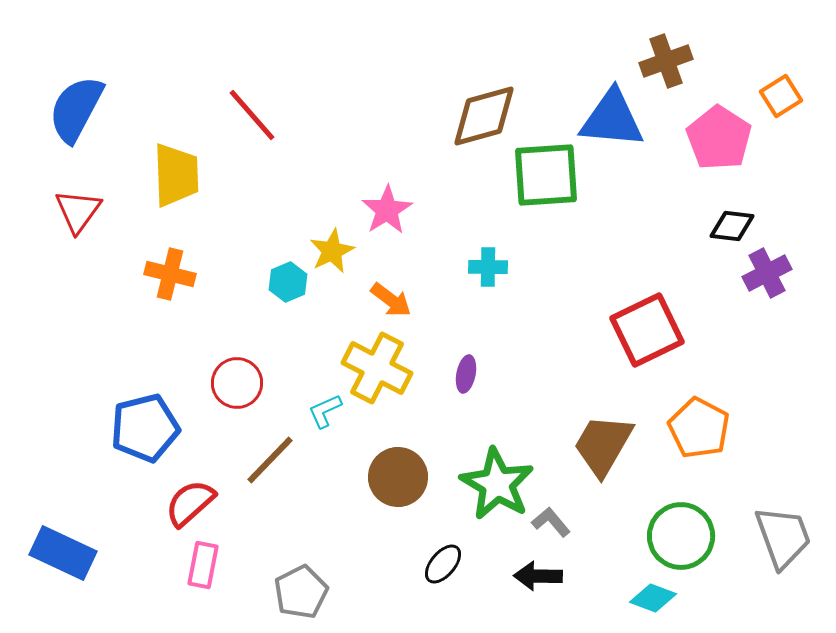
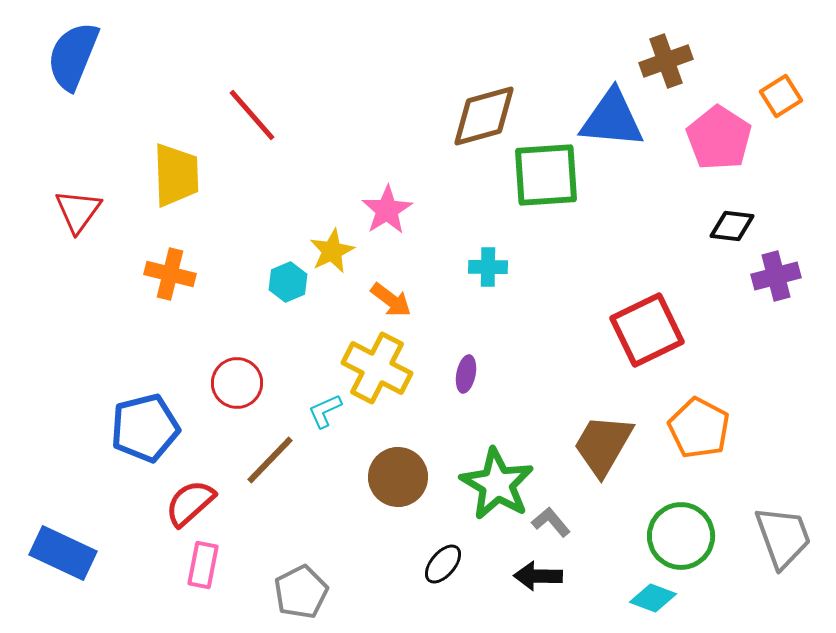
blue semicircle: moved 3 px left, 53 px up; rotated 6 degrees counterclockwise
purple cross: moved 9 px right, 3 px down; rotated 12 degrees clockwise
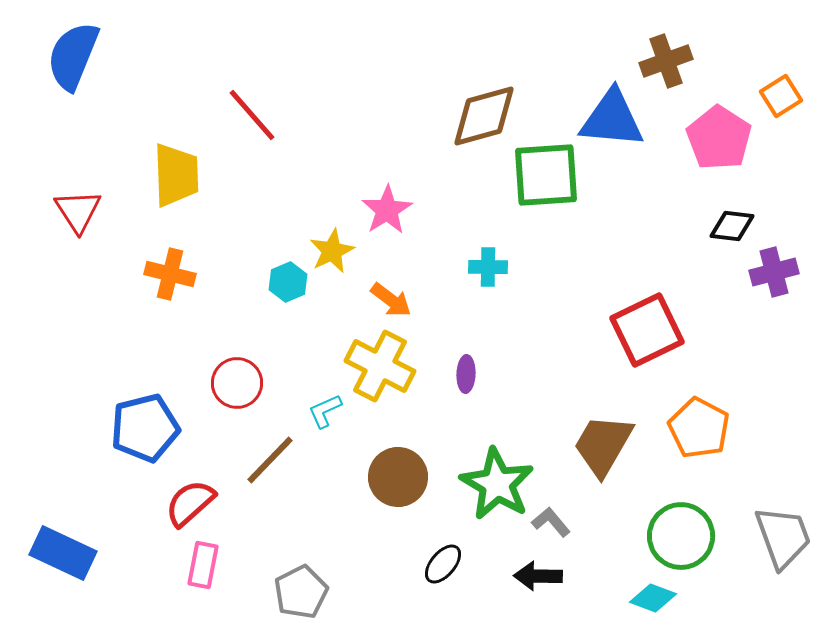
red triangle: rotated 9 degrees counterclockwise
purple cross: moved 2 px left, 4 px up
yellow cross: moved 3 px right, 2 px up
purple ellipse: rotated 9 degrees counterclockwise
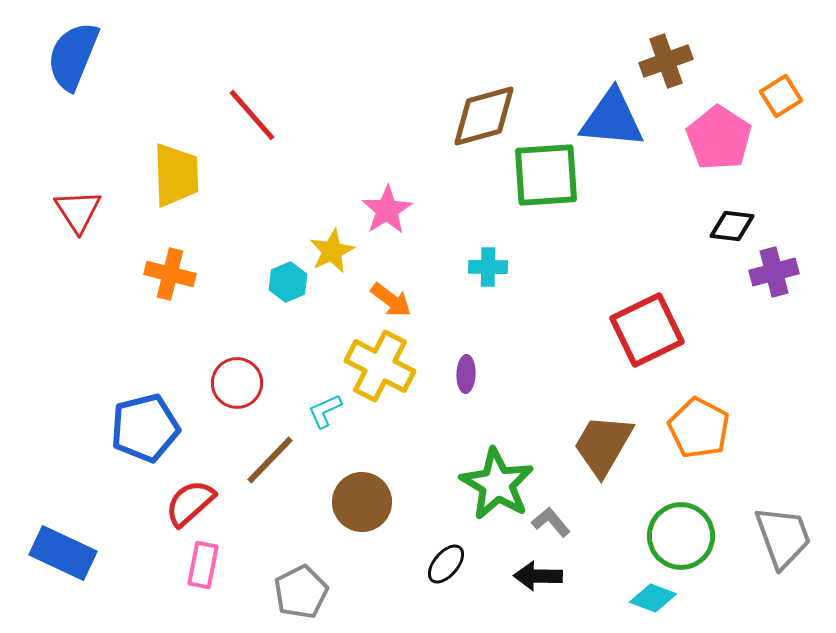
brown circle: moved 36 px left, 25 px down
black ellipse: moved 3 px right
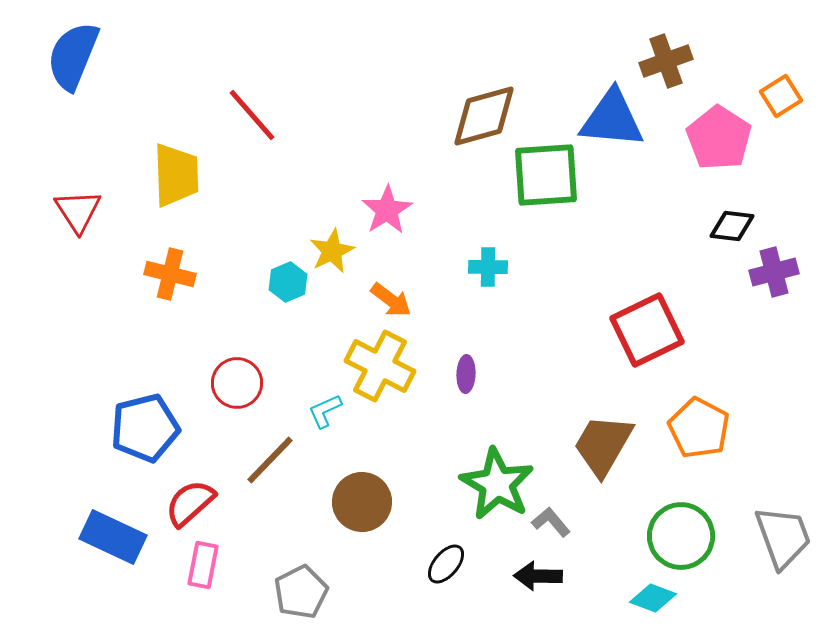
blue rectangle: moved 50 px right, 16 px up
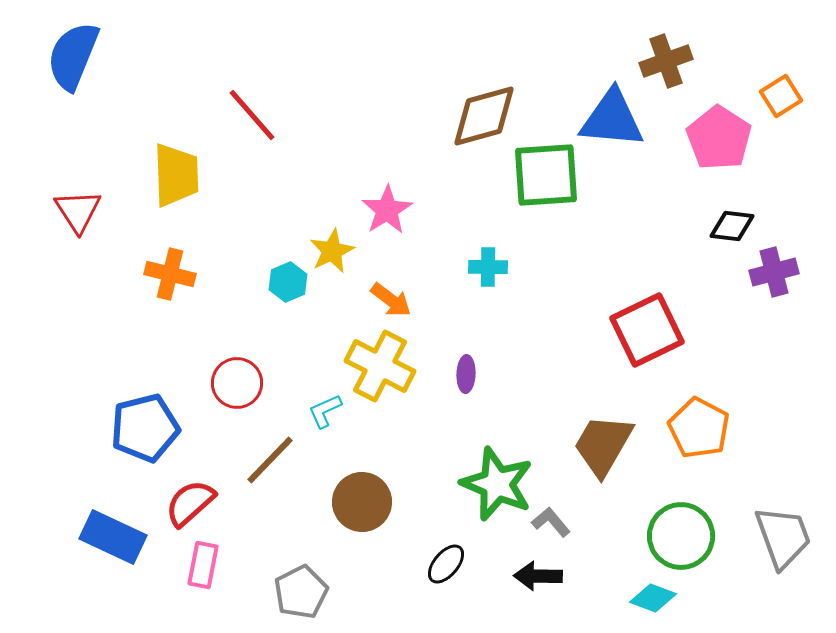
green star: rotated 8 degrees counterclockwise
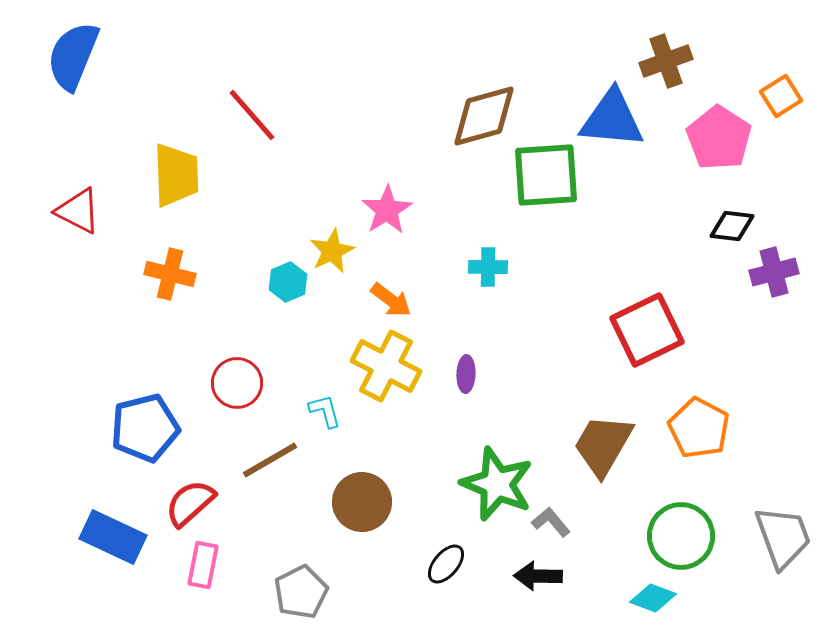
red triangle: rotated 30 degrees counterclockwise
yellow cross: moved 6 px right
cyan L-shape: rotated 99 degrees clockwise
brown line: rotated 16 degrees clockwise
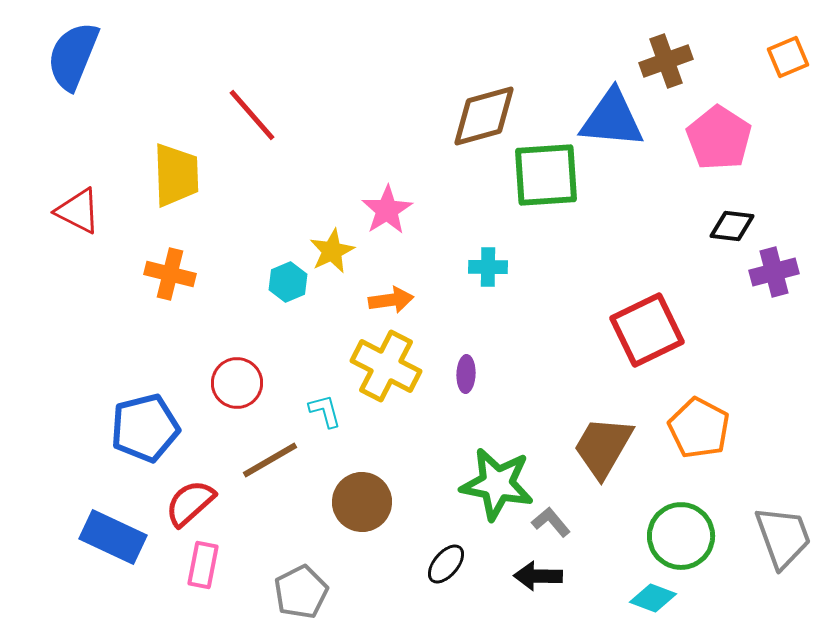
orange square: moved 7 px right, 39 px up; rotated 9 degrees clockwise
orange arrow: rotated 45 degrees counterclockwise
brown trapezoid: moved 2 px down
green star: rotated 12 degrees counterclockwise
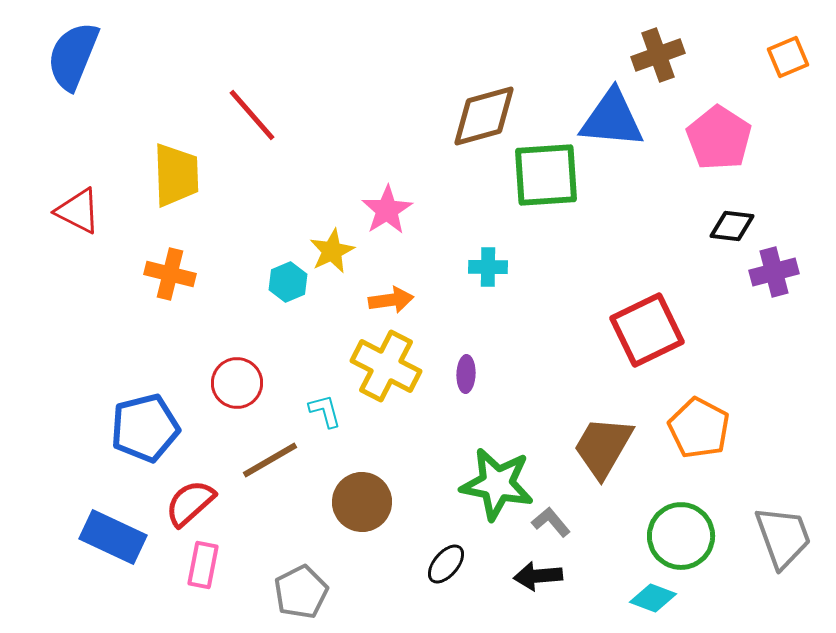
brown cross: moved 8 px left, 6 px up
black arrow: rotated 6 degrees counterclockwise
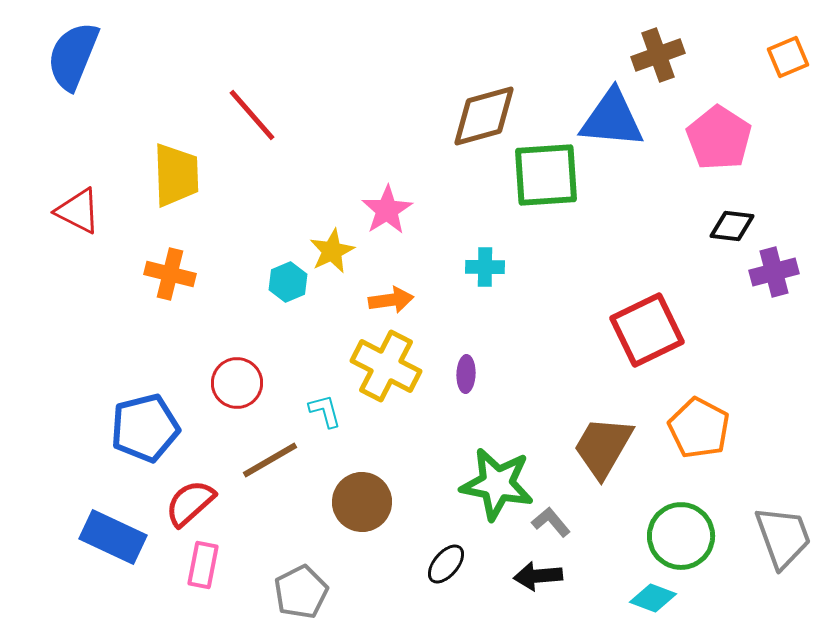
cyan cross: moved 3 px left
